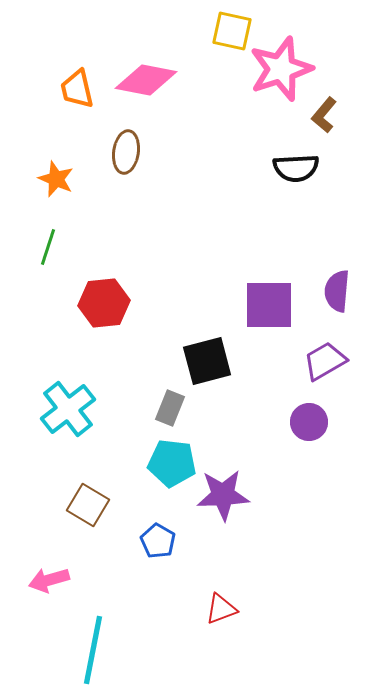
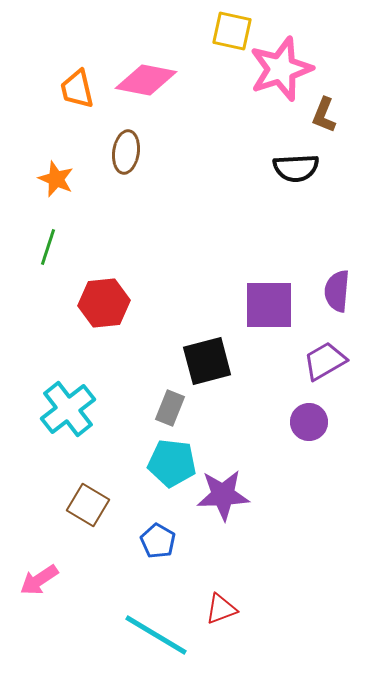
brown L-shape: rotated 18 degrees counterclockwise
pink arrow: moved 10 px left; rotated 18 degrees counterclockwise
cyan line: moved 63 px right, 15 px up; rotated 70 degrees counterclockwise
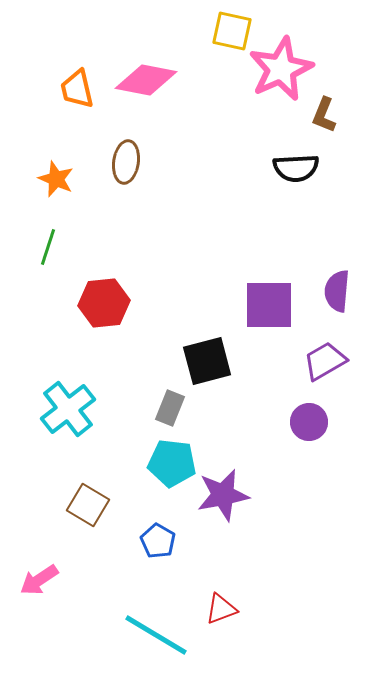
pink star: rotated 6 degrees counterclockwise
brown ellipse: moved 10 px down
purple star: rotated 8 degrees counterclockwise
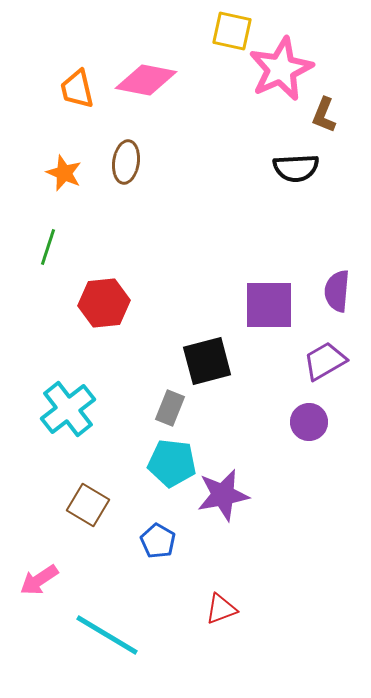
orange star: moved 8 px right, 6 px up
cyan line: moved 49 px left
